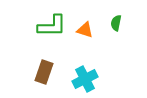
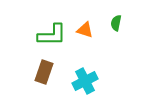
green L-shape: moved 9 px down
cyan cross: moved 2 px down
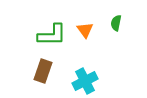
orange triangle: rotated 36 degrees clockwise
brown rectangle: moved 1 px left, 1 px up
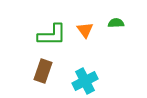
green semicircle: rotated 77 degrees clockwise
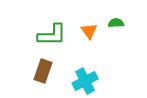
orange triangle: moved 4 px right, 1 px down
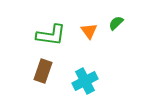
green semicircle: rotated 42 degrees counterclockwise
green L-shape: moved 1 px left; rotated 8 degrees clockwise
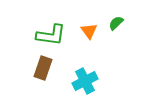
brown rectangle: moved 3 px up
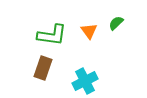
green L-shape: moved 1 px right
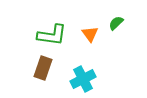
orange triangle: moved 1 px right, 3 px down
cyan cross: moved 2 px left, 2 px up
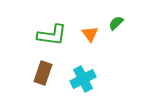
brown rectangle: moved 5 px down
